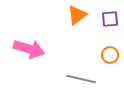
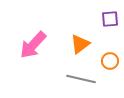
orange triangle: moved 3 px right, 29 px down
pink arrow: moved 4 px right, 4 px up; rotated 116 degrees clockwise
orange circle: moved 6 px down
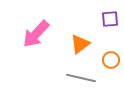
pink arrow: moved 3 px right, 11 px up
orange circle: moved 1 px right, 1 px up
gray line: moved 1 px up
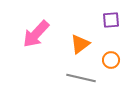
purple square: moved 1 px right, 1 px down
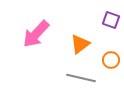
purple square: rotated 24 degrees clockwise
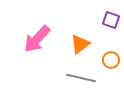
pink arrow: moved 1 px right, 5 px down
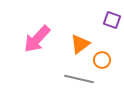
purple square: moved 1 px right
orange circle: moved 9 px left
gray line: moved 2 px left, 1 px down
